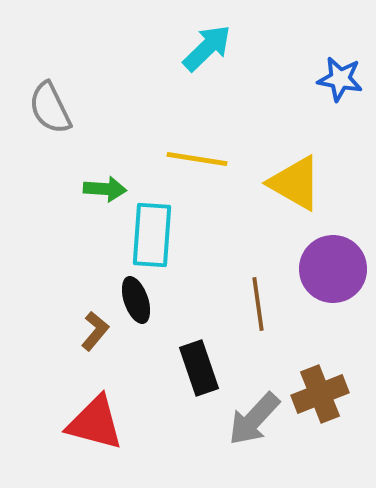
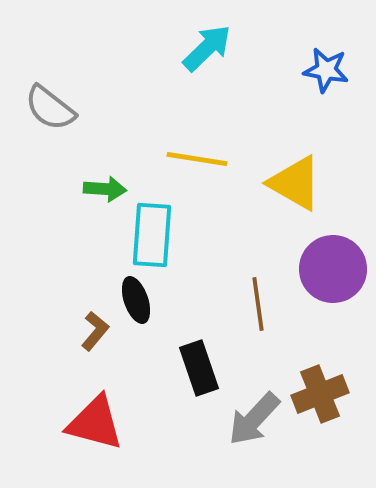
blue star: moved 14 px left, 9 px up
gray semicircle: rotated 26 degrees counterclockwise
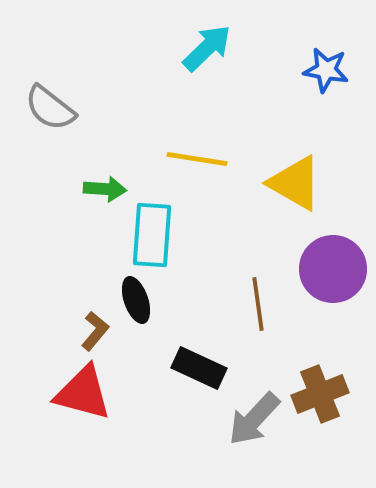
black rectangle: rotated 46 degrees counterclockwise
red triangle: moved 12 px left, 30 px up
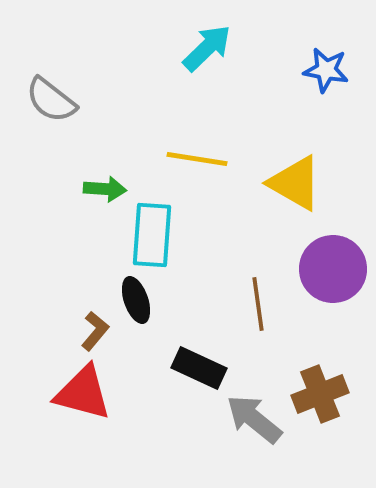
gray semicircle: moved 1 px right, 8 px up
gray arrow: rotated 86 degrees clockwise
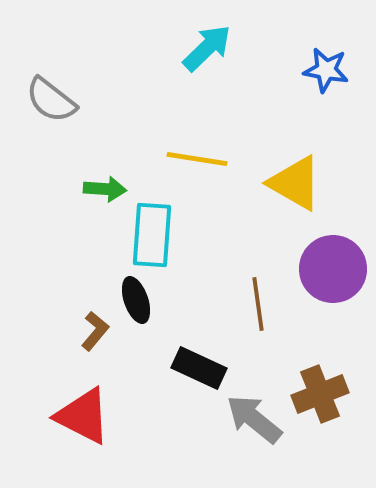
red triangle: moved 23 px down; rotated 12 degrees clockwise
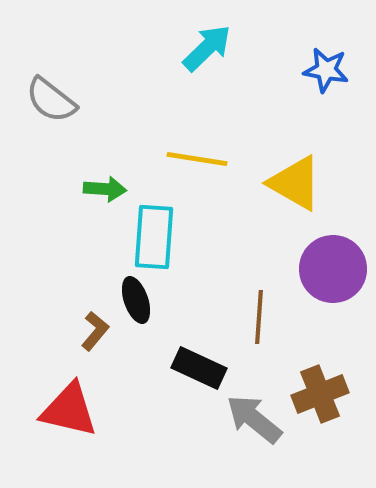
cyan rectangle: moved 2 px right, 2 px down
brown line: moved 1 px right, 13 px down; rotated 12 degrees clockwise
red triangle: moved 14 px left, 6 px up; rotated 14 degrees counterclockwise
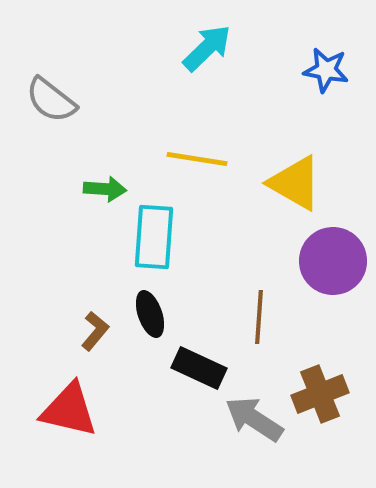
purple circle: moved 8 px up
black ellipse: moved 14 px right, 14 px down
gray arrow: rotated 6 degrees counterclockwise
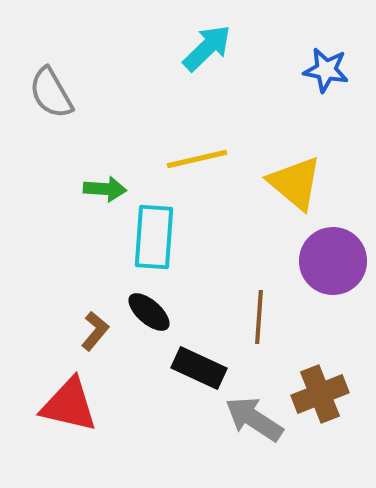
gray semicircle: moved 7 px up; rotated 22 degrees clockwise
yellow line: rotated 22 degrees counterclockwise
yellow triangle: rotated 10 degrees clockwise
black ellipse: moved 1 px left, 2 px up; rotated 30 degrees counterclockwise
red triangle: moved 5 px up
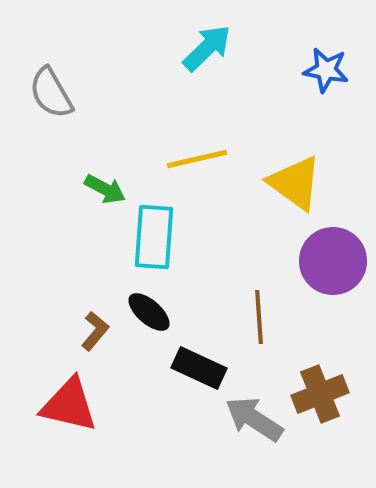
yellow triangle: rotated 4 degrees counterclockwise
green arrow: rotated 24 degrees clockwise
brown line: rotated 8 degrees counterclockwise
